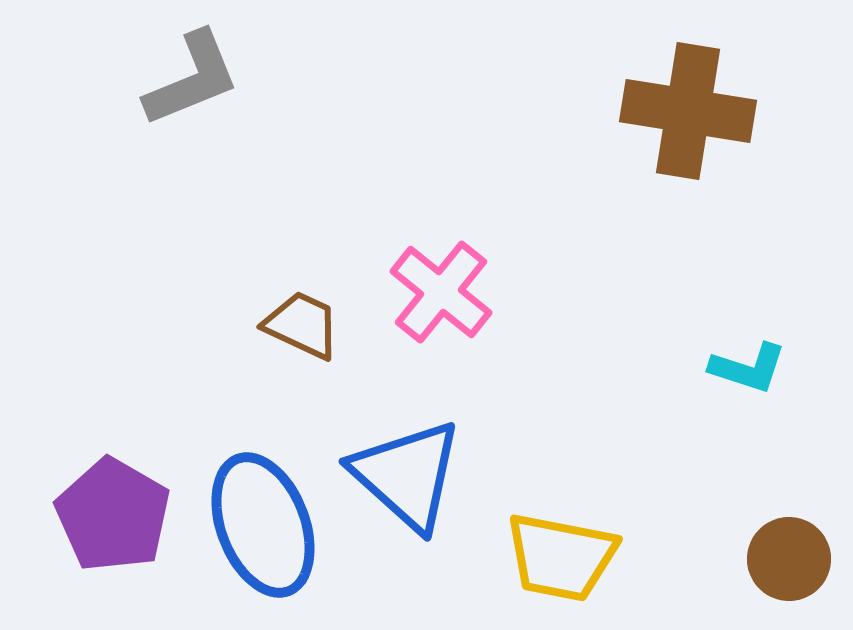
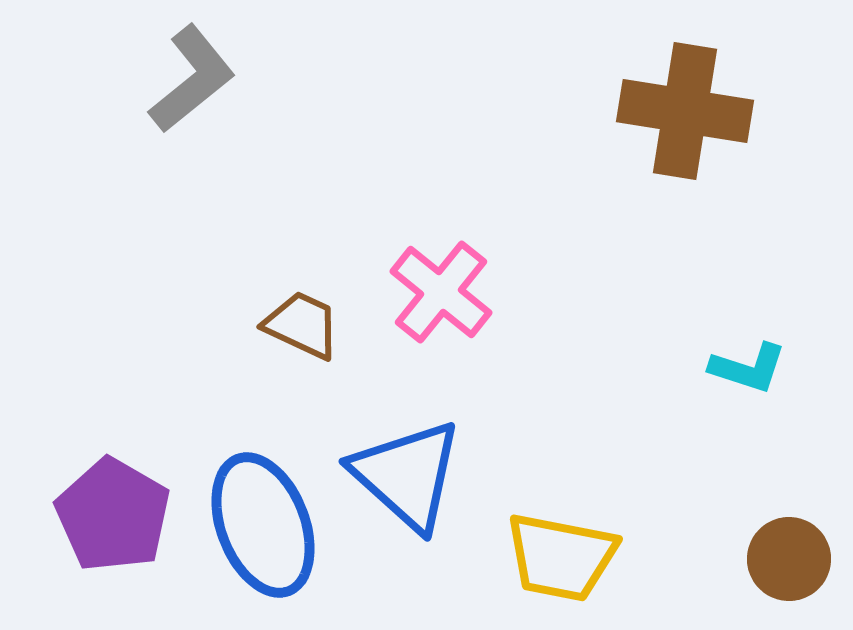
gray L-shape: rotated 17 degrees counterclockwise
brown cross: moved 3 px left
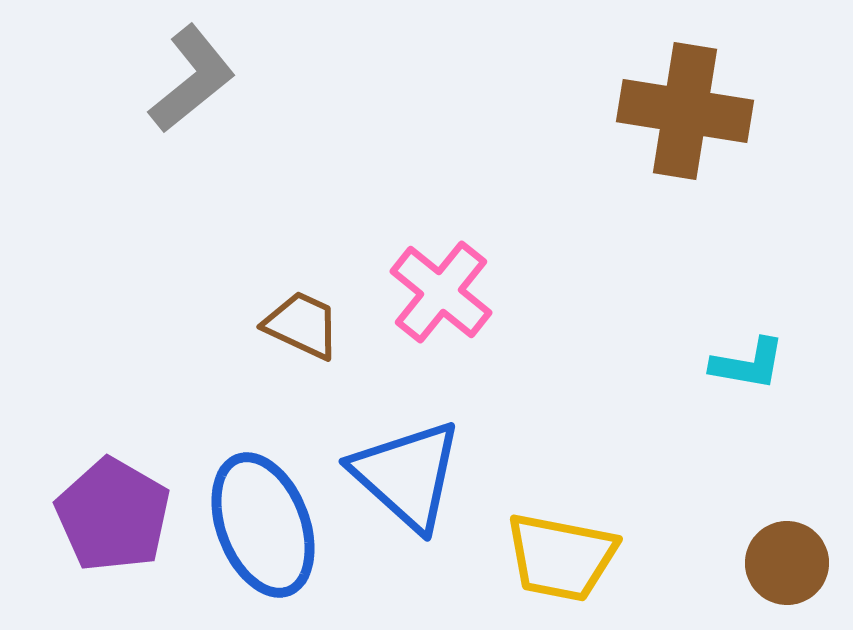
cyan L-shape: moved 4 px up; rotated 8 degrees counterclockwise
brown circle: moved 2 px left, 4 px down
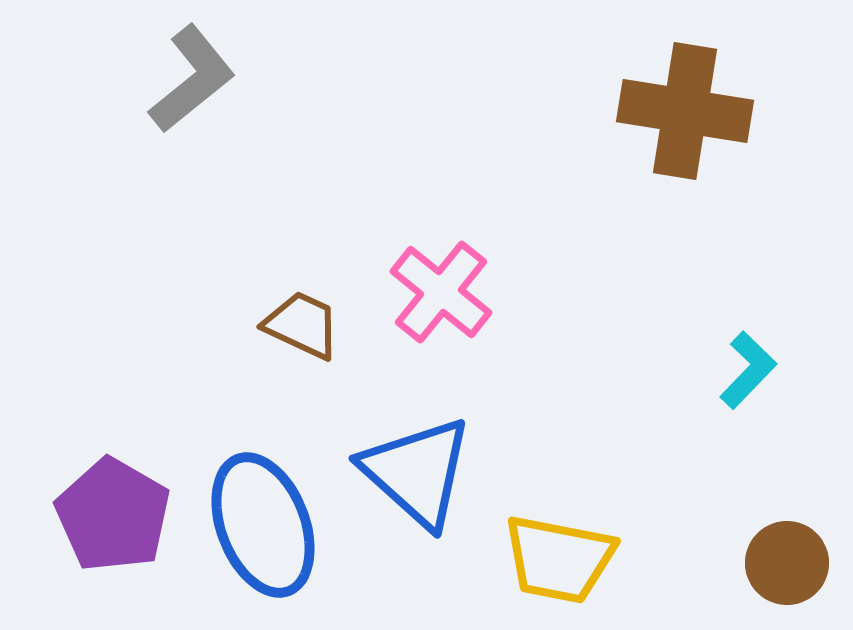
cyan L-shape: moved 6 px down; rotated 56 degrees counterclockwise
blue triangle: moved 10 px right, 3 px up
yellow trapezoid: moved 2 px left, 2 px down
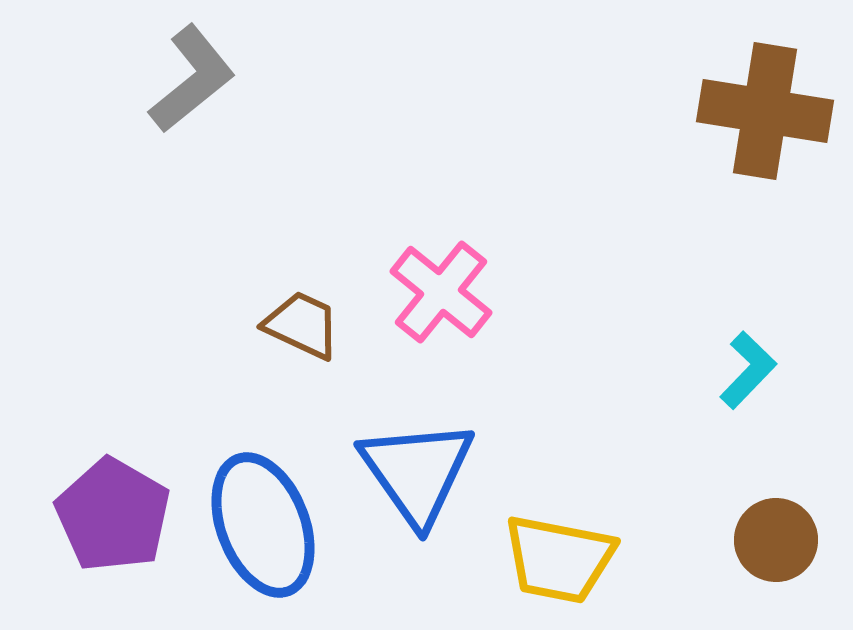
brown cross: moved 80 px right
blue triangle: rotated 13 degrees clockwise
brown circle: moved 11 px left, 23 px up
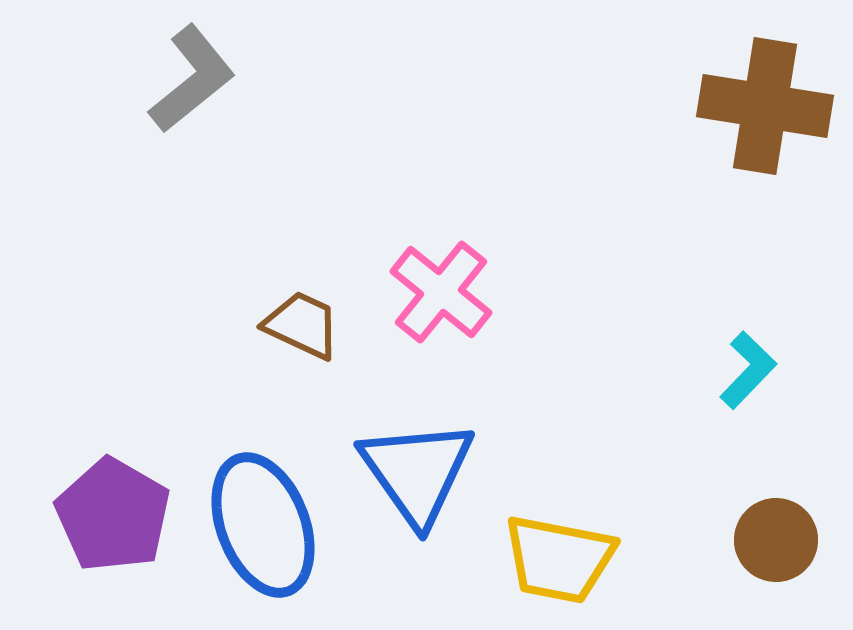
brown cross: moved 5 px up
